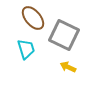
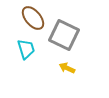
yellow arrow: moved 1 px left, 1 px down
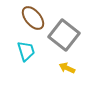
gray square: rotated 12 degrees clockwise
cyan trapezoid: moved 2 px down
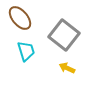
brown ellipse: moved 13 px left
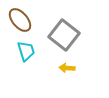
brown ellipse: moved 2 px down
yellow arrow: rotated 21 degrees counterclockwise
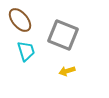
gray square: moved 1 px left; rotated 16 degrees counterclockwise
yellow arrow: moved 3 px down; rotated 21 degrees counterclockwise
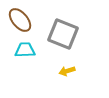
gray square: moved 1 px up
cyan trapezoid: moved 1 px left, 1 px up; rotated 75 degrees counterclockwise
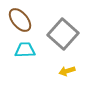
gray square: rotated 20 degrees clockwise
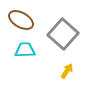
brown ellipse: moved 1 px right; rotated 20 degrees counterclockwise
yellow arrow: rotated 140 degrees clockwise
